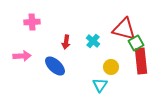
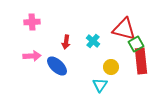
green square: moved 1 px down
pink arrow: moved 10 px right
blue ellipse: moved 2 px right
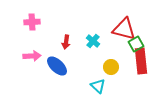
cyan triangle: moved 2 px left, 1 px down; rotated 21 degrees counterclockwise
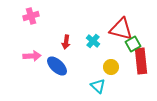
pink cross: moved 1 px left, 6 px up; rotated 14 degrees counterclockwise
red triangle: moved 3 px left
green square: moved 3 px left
